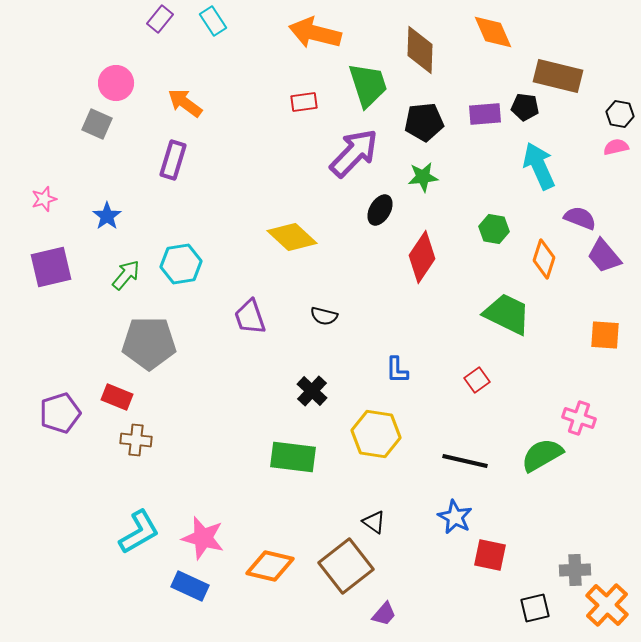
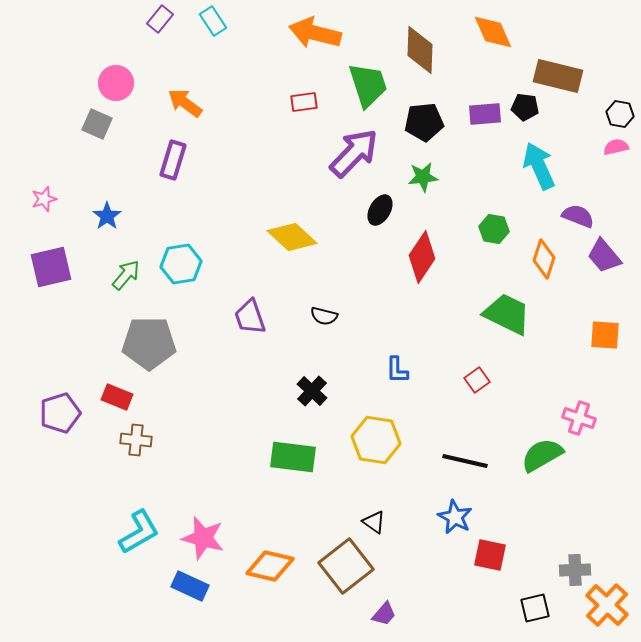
purple semicircle at (580, 218): moved 2 px left, 2 px up
yellow hexagon at (376, 434): moved 6 px down
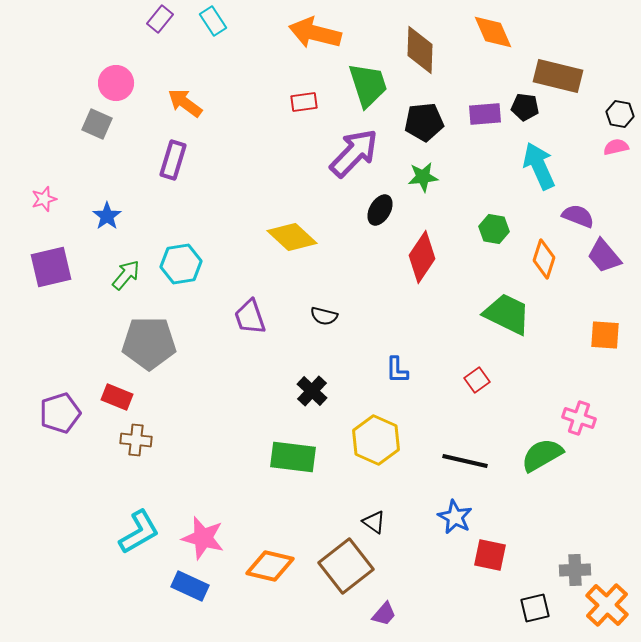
yellow hexagon at (376, 440): rotated 15 degrees clockwise
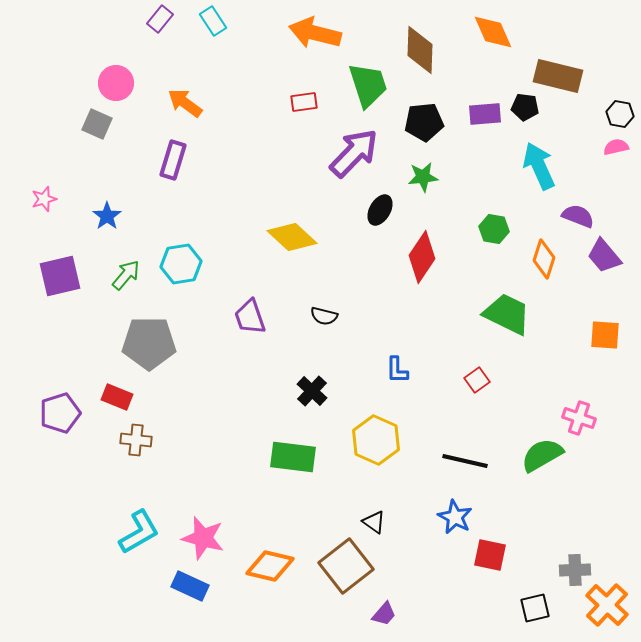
purple square at (51, 267): moved 9 px right, 9 px down
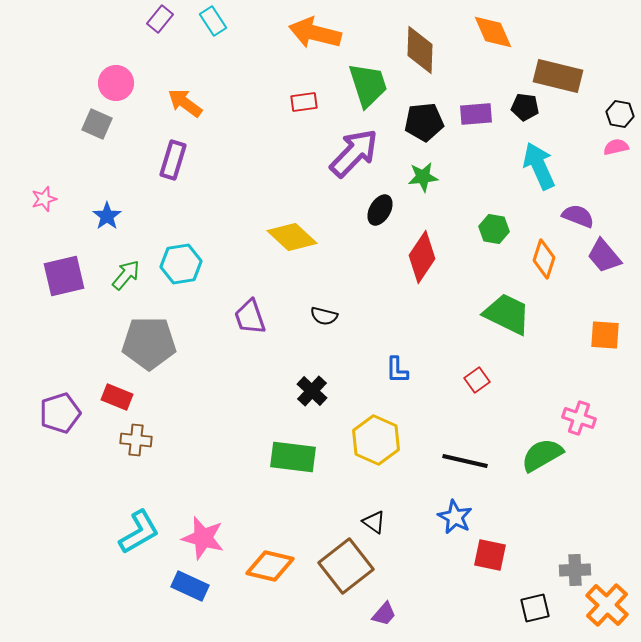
purple rectangle at (485, 114): moved 9 px left
purple square at (60, 276): moved 4 px right
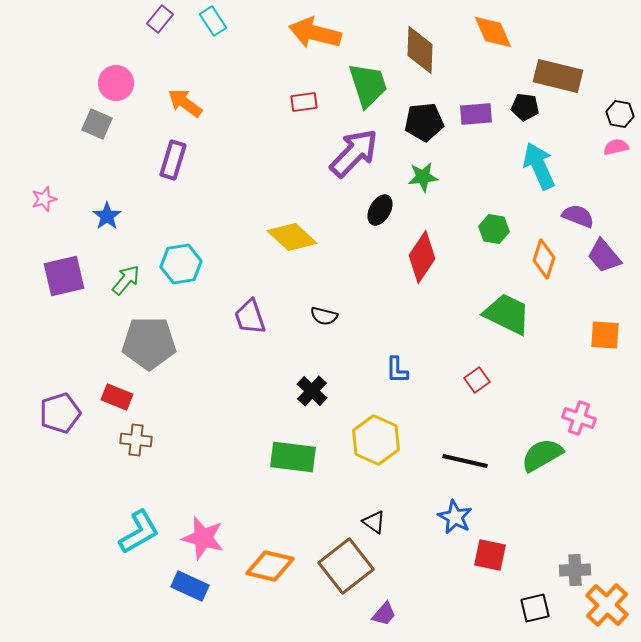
green arrow at (126, 275): moved 5 px down
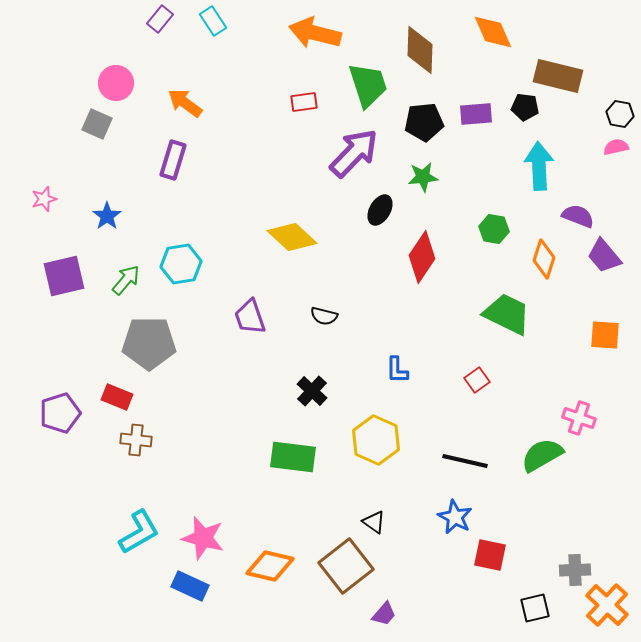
cyan arrow at (539, 166): rotated 21 degrees clockwise
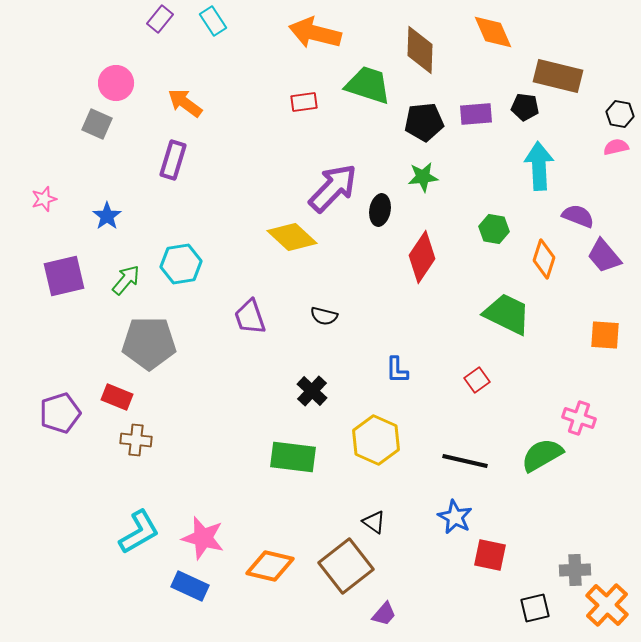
green trapezoid at (368, 85): rotated 54 degrees counterclockwise
purple arrow at (354, 153): moved 21 px left, 35 px down
black ellipse at (380, 210): rotated 20 degrees counterclockwise
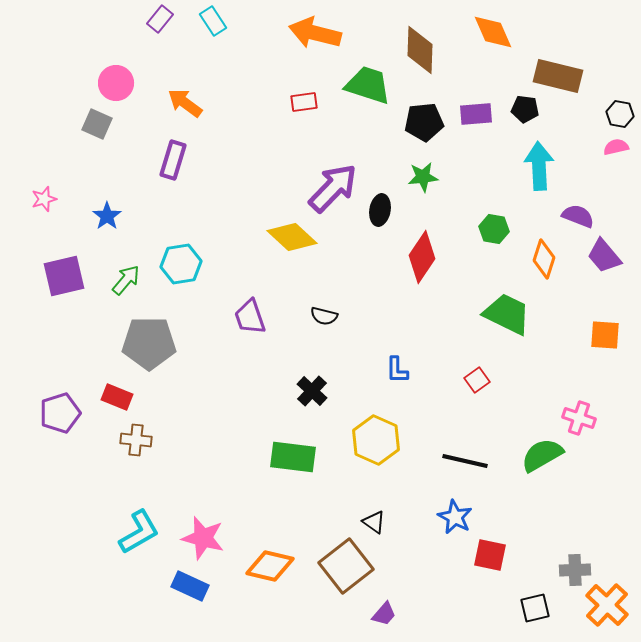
black pentagon at (525, 107): moved 2 px down
